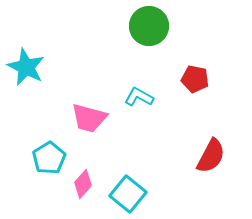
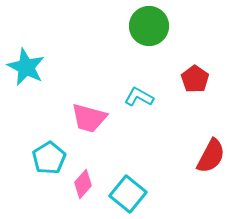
red pentagon: rotated 24 degrees clockwise
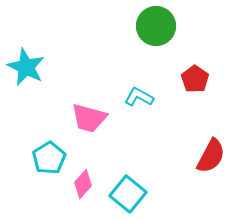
green circle: moved 7 px right
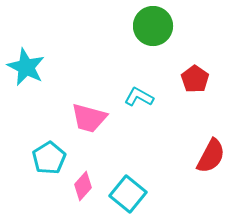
green circle: moved 3 px left
pink diamond: moved 2 px down
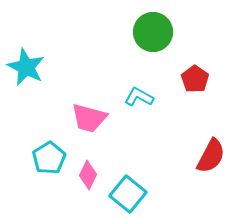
green circle: moved 6 px down
pink diamond: moved 5 px right, 11 px up; rotated 16 degrees counterclockwise
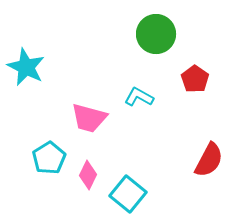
green circle: moved 3 px right, 2 px down
red semicircle: moved 2 px left, 4 px down
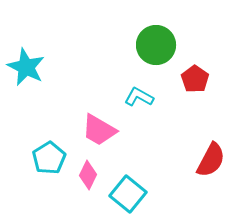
green circle: moved 11 px down
pink trapezoid: moved 10 px right, 12 px down; rotated 15 degrees clockwise
red semicircle: moved 2 px right
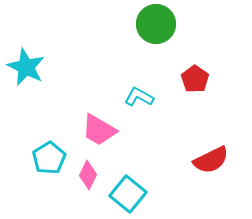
green circle: moved 21 px up
red semicircle: rotated 36 degrees clockwise
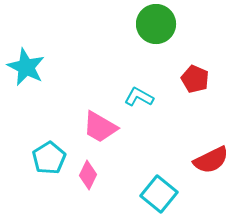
red pentagon: rotated 12 degrees counterclockwise
pink trapezoid: moved 1 px right, 3 px up
cyan square: moved 31 px right
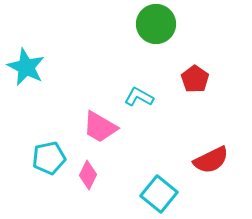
red pentagon: rotated 12 degrees clockwise
cyan pentagon: rotated 20 degrees clockwise
